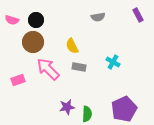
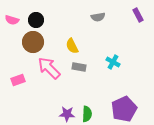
pink arrow: moved 1 px right, 1 px up
purple star: moved 7 px down; rotated 14 degrees clockwise
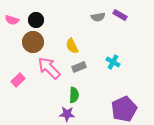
purple rectangle: moved 18 px left; rotated 32 degrees counterclockwise
gray rectangle: rotated 32 degrees counterclockwise
pink rectangle: rotated 24 degrees counterclockwise
green semicircle: moved 13 px left, 19 px up
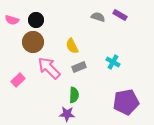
gray semicircle: rotated 152 degrees counterclockwise
purple pentagon: moved 2 px right, 7 px up; rotated 15 degrees clockwise
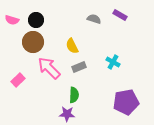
gray semicircle: moved 4 px left, 2 px down
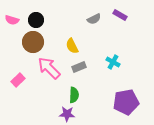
gray semicircle: rotated 136 degrees clockwise
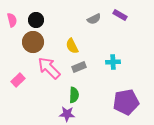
pink semicircle: rotated 120 degrees counterclockwise
cyan cross: rotated 32 degrees counterclockwise
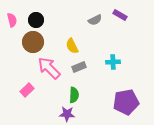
gray semicircle: moved 1 px right, 1 px down
pink rectangle: moved 9 px right, 10 px down
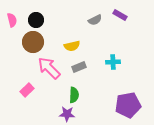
yellow semicircle: rotated 77 degrees counterclockwise
purple pentagon: moved 2 px right, 3 px down
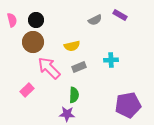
cyan cross: moved 2 px left, 2 px up
